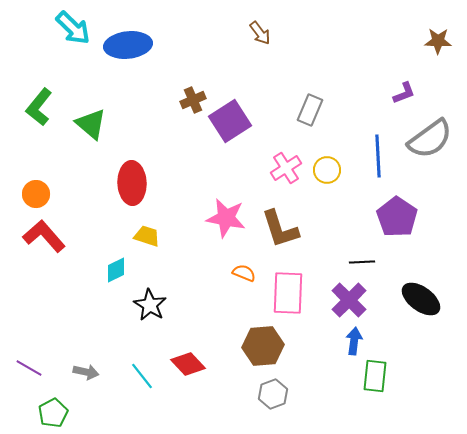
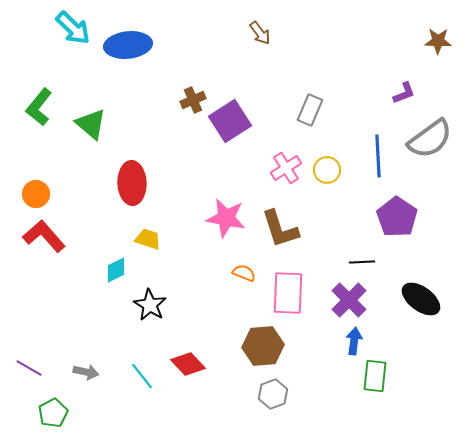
yellow trapezoid: moved 1 px right, 3 px down
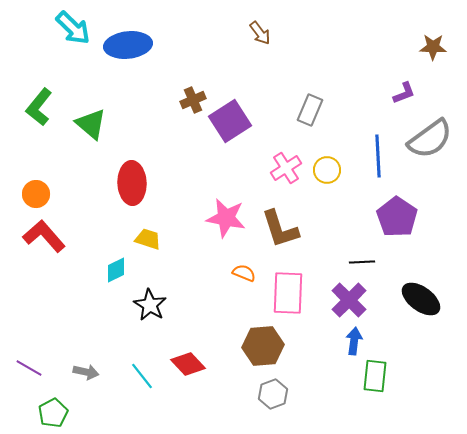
brown star: moved 5 px left, 6 px down
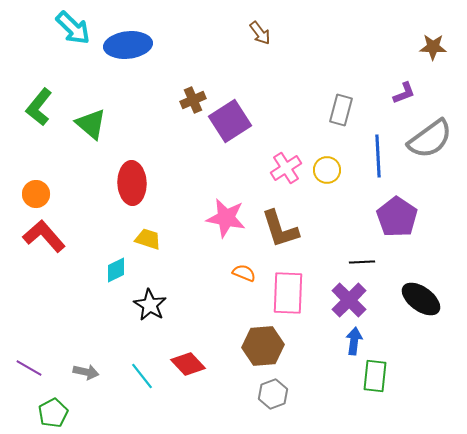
gray rectangle: moved 31 px right; rotated 8 degrees counterclockwise
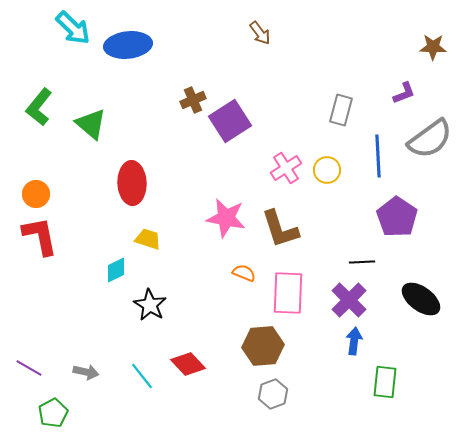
red L-shape: moved 4 px left; rotated 30 degrees clockwise
green rectangle: moved 10 px right, 6 px down
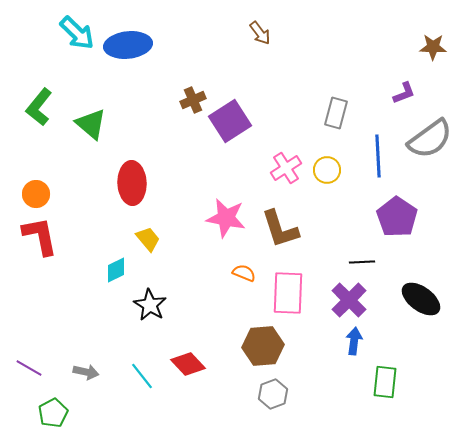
cyan arrow: moved 4 px right, 5 px down
gray rectangle: moved 5 px left, 3 px down
yellow trapezoid: rotated 32 degrees clockwise
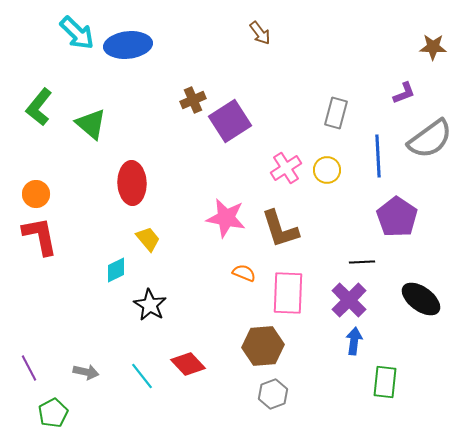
purple line: rotated 32 degrees clockwise
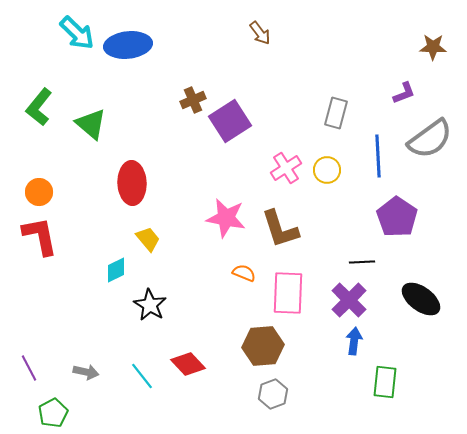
orange circle: moved 3 px right, 2 px up
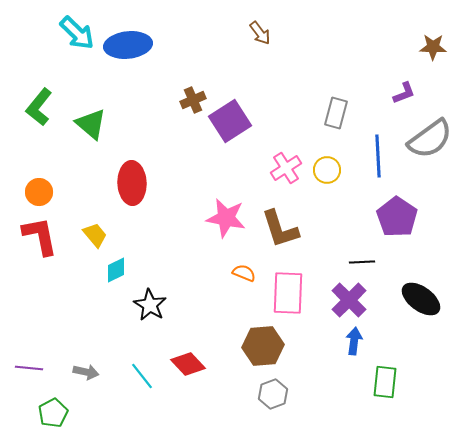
yellow trapezoid: moved 53 px left, 4 px up
purple line: rotated 56 degrees counterclockwise
